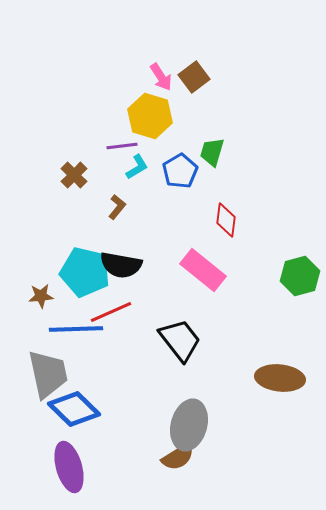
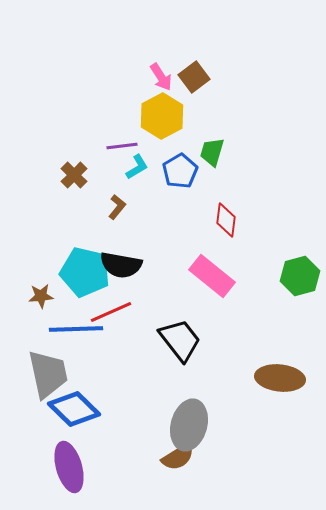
yellow hexagon: moved 12 px right; rotated 15 degrees clockwise
pink rectangle: moved 9 px right, 6 px down
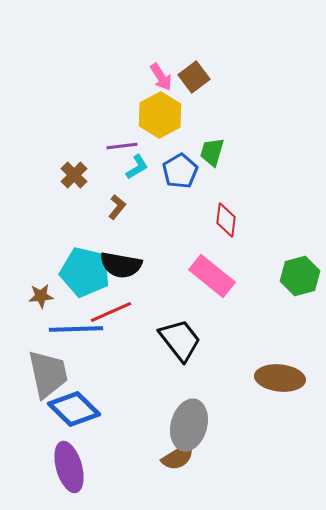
yellow hexagon: moved 2 px left, 1 px up
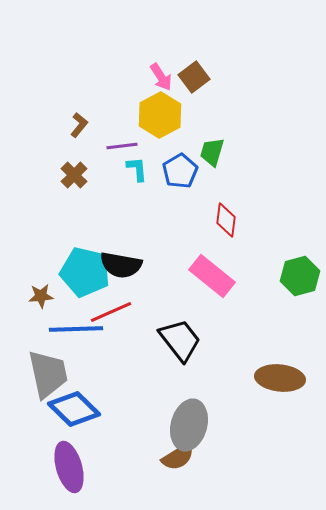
cyan L-shape: moved 2 px down; rotated 64 degrees counterclockwise
brown L-shape: moved 38 px left, 82 px up
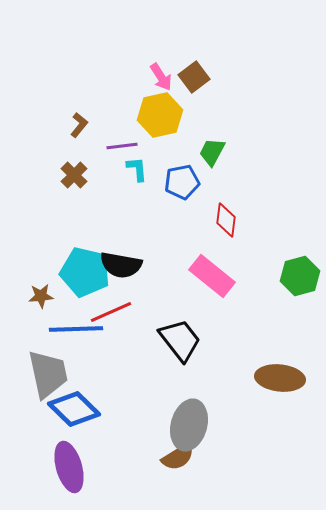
yellow hexagon: rotated 15 degrees clockwise
green trapezoid: rotated 12 degrees clockwise
blue pentagon: moved 2 px right, 11 px down; rotated 20 degrees clockwise
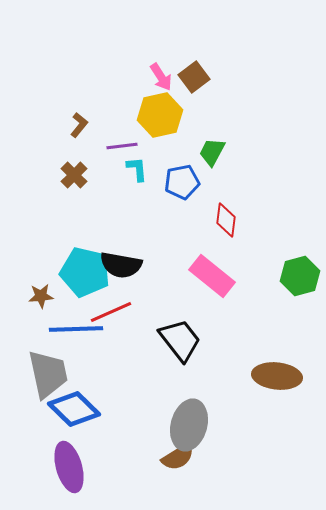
brown ellipse: moved 3 px left, 2 px up
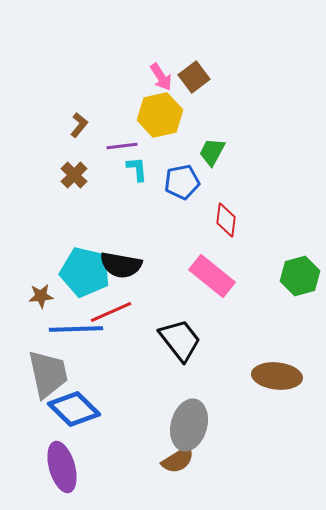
brown semicircle: moved 3 px down
purple ellipse: moved 7 px left
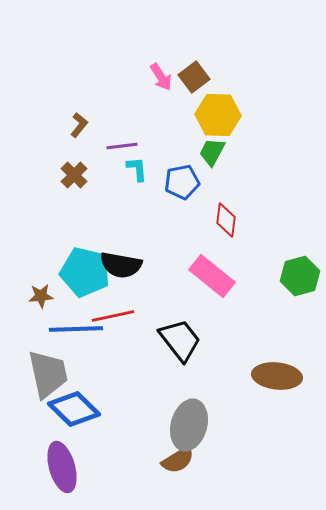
yellow hexagon: moved 58 px right; rotated 15 degrees clockwise
red line: moved 2 px right, 4 px down; rotated 12 degrees clockwise
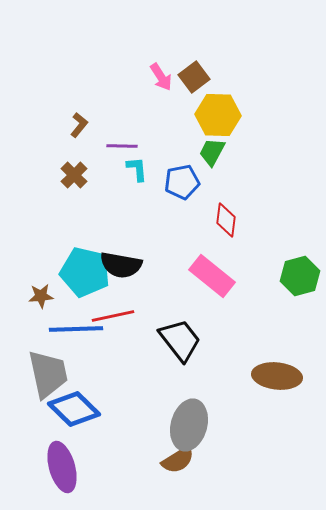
purple line: rotated 8 degrees clockwise
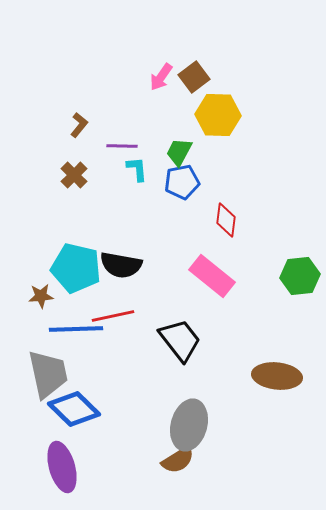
pink arrow: rotated 68 degrees clockwise
green trapezoid: moved 33 px left
cyan pentagon: moved 9 px left, 4 px up
green hexagon: rotated 9 degrees clockwise
